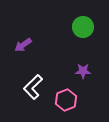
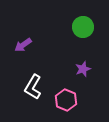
purple star: moved 2 px up; rotated 21 degrees counterclockwise
white L-shape: rotated 15 degrees counterclockwise
pink hexagon: rotated 15 degrees counterclockwise
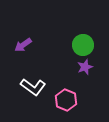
green circle: moved 18 px down
purple star: moved 2 px right, 2 px up
white L-shape: rotated 85 degrees counterclockwise
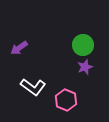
purple arrow: moved 4 px left, 3 px down
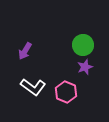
purple arrow: moved 6 px right, 3 px down; rotated 24 degrees counterclockwise
pink hexagon: moved 8 px up
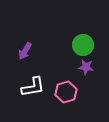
purple star: moved 1 px right; rotated 28 degrees clockwise
white L-shape: rotated 45 degrees counterclockwise
pink hexagon: rotated 20 degrees clockwise
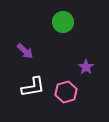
green circle: moved 20 px left, 23 px up
purple arrow: rotated 78 degrees counterclockwise
purple star: rotated 28 degrees clockwise
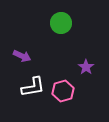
green circle: moved 2 px left, 1 px down
purple arrow: moved 3 px left, 5 px down; rotated 18 degrees counterclockwise
pink hexagon: moved 3 px left, 1 px up
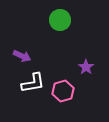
green circle: moved 1 px left, 3 px up
white L-shape: moved 4 px up
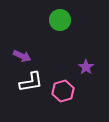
white L-shape: moved 2 px left, 1 px up
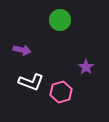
purple arrow: moved 6 px up; rotated 12 degrees counterclockwise
white L-shape: rotated 30 degrees clockwise
pink hexagon: moved 2 px left, 1 px down
